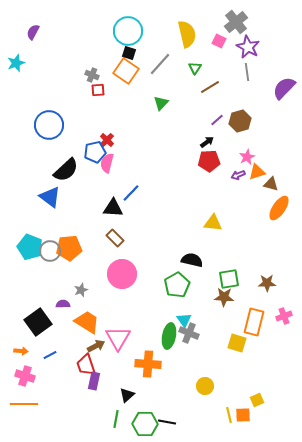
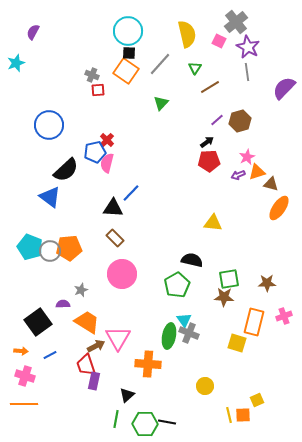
black square at (129, 53): rotated 16 degrees counterclockwise
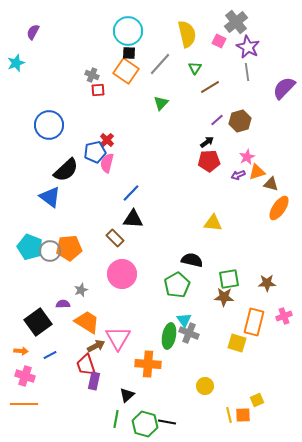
black triangle at (113, 208): moved 20 px right, 11 px down
green hexagon at (145, 424): rotated 15 degrees clockwise
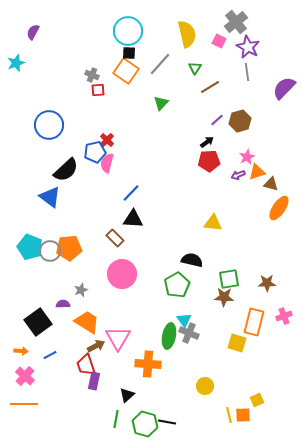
pink cross at (25, 376): rotated 24 degrees clockwise
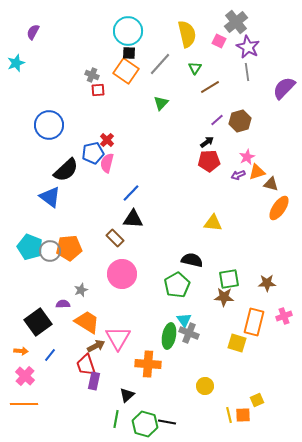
blue pentagon at (95, 152): moved 2 px left, 1 px down
blue line at (50, 355): rotated 24 degrees counterclockwise
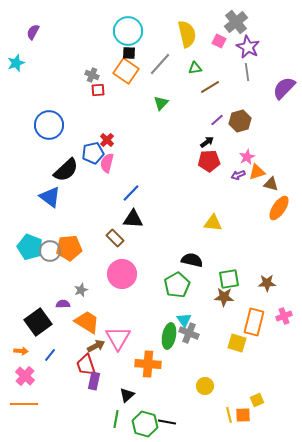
green triangle at (195, 68): rotated 48 degrees clockwise
